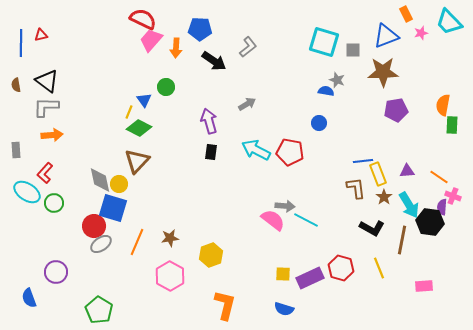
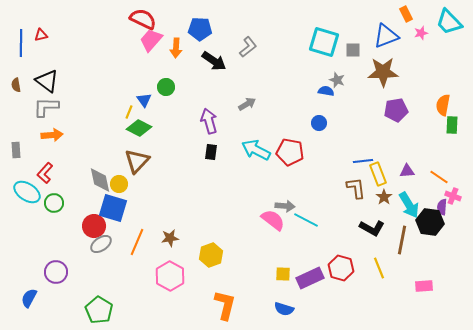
blue semicircle at (29, 298): rotated 48 degrees clockwise
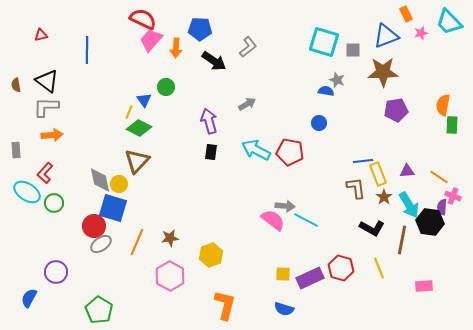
blue line at (21, 43): moved 66 px right, 7 px down
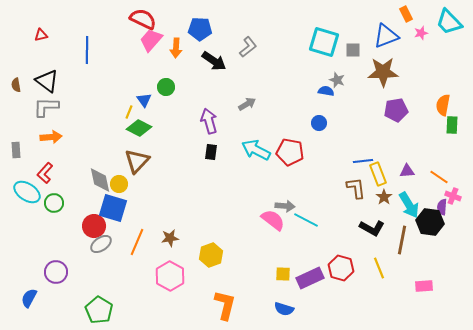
orange arrow at (52, 135): moved 1 px left, 2 px down
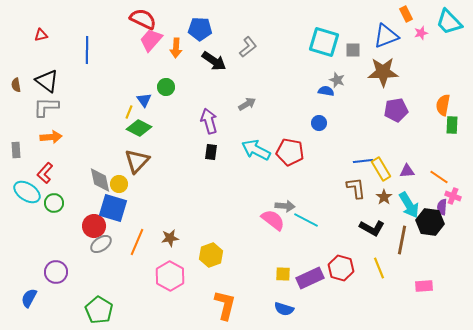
yellow rectangle at (378, 174): moved 3 px right, 5 px up; rotated 10 degrees counterclockwise
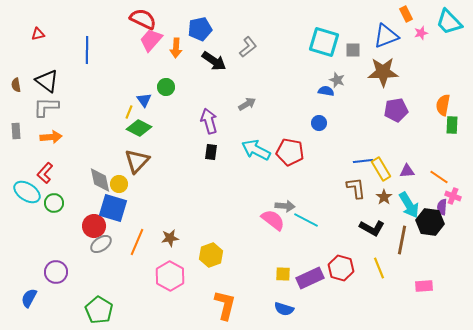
blue pentagon at (200, 29): rotated 15 degrees counterclockwise
red triangle at (41, 35): moved 3 px left, 1 px up
gray rectangle at (16, 150): moved 19 px up
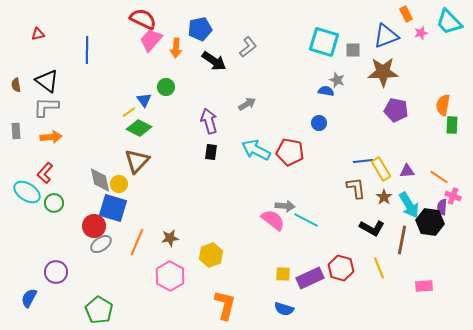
purple pentagon at (396, 110): rotated 20 degrees clockwise
yellow line at (129, 112): rotated 32 degrees clockwise
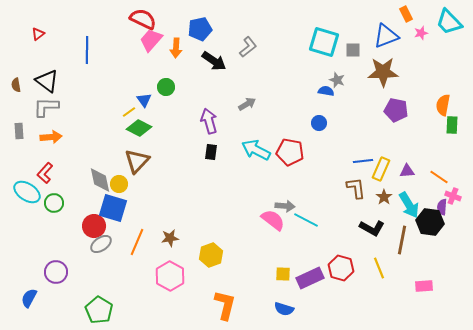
red triangle at (38, 34): rotated 24 degrees counterclockwise
gray rectangle at (16, 131): moved 3 px right
yellow rectangle at (381, 169): rotated 55 degrees clockwise
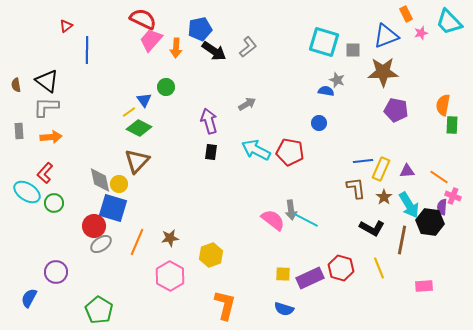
red triangle at (38, 34): moved 28 px right, 8 px up
black arrow at (214, 61): moved 10 px up
gray arrow at (285, 206): moved 6 px right, 4 px down; rotated 78 degrees clockwise
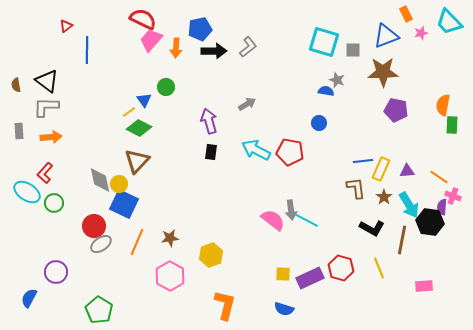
black arrow at (214, 51): rotated 35 degrees counterclockwise
blue square at (113, 208): moved 11 px right, 4 px up; rotated 8 degrees clockwise
